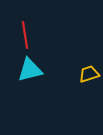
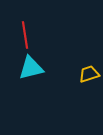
cyan triangle: moved 1 px right, 2 px up
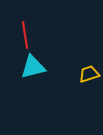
cyan triangle: moved 2 px right, 1 px up
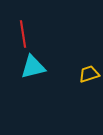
red line: moved 2 px left, 1 px up
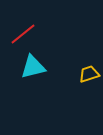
red line: rotated 60 degrees clockwise
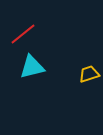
cyan triangle: moved 1 px left
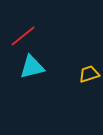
red line: moved 2 px down
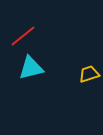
cyan triangle: moved 1 px left, 1 px down
